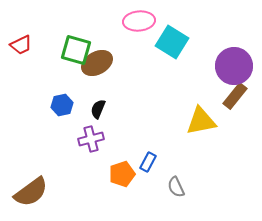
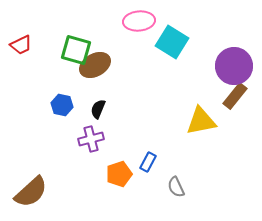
brown ellipse: moved 2 px left, 2 px down
blue hexagon: rotated 25 degrees clockwise
orange pentagon: moved 3 px left
brown semicircle: rotated 6 degrees counterclockwise
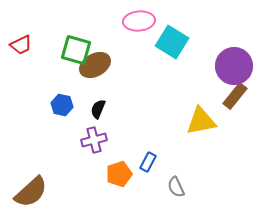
purple cross: moved 3 px right, 1 px down
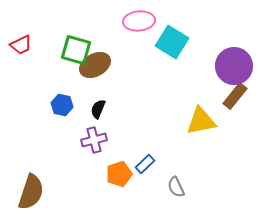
blue rectangle: moved 3 px left, 2 px down; rotated 18 degrees clockwise
brown semicircle: rotated 30 degrees counterclockwise
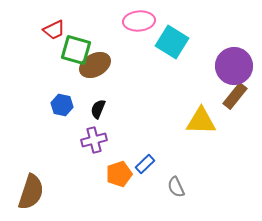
red trapezoid: moved 33 px right, 15 px up
yellow triangle: rotated 12 degrees clockwise
